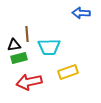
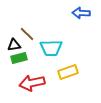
brown line: rotated 42 degrees counterclockwise
cyan trapezoid: moved 2 px right, 1 px down
red arrow: moved 3 px right, 1 px down
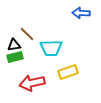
green rectangle: moved 4 px left, 1 px up
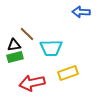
blue arrow: moved 1 px up
yellow rectangle: moved 1 px down
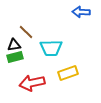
brown line: moved 1 px left, 2 px up
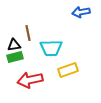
blue arrow: rotated 12 degrees counterclockwise
brown line: moved 2 px right, 1 px down; rotated 35 degrees clockwise
yellow rectangle: moved 3 px up
red arrow: moved 2 px left, 3 px up
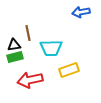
yellow rectangle: moved 1 px right
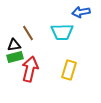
brown line: rotated 21 degrees counterclockwise
cyan trapezoid: moved 11 px right, 16 px up
yellow rectangle: rotated 54 degrees counterclockwise
red arrow: moved 11 px up; rotated 115 degrees clockwise
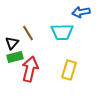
black triangle: moved 2 px left, 2 px up; rotated 40 degrees counterclockwise
